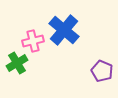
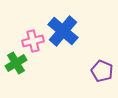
blue cross: moved 1 px left, 1 px down
green cross: moved 1 px left
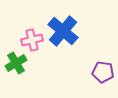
pink cross: moved 1 px left, 1 px up
purple pentagon: moved 1 px right, 1 px down; rotated 15 degrees counterclockwise
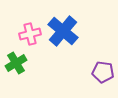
pink cross: moved 2 px left, 6 px up
